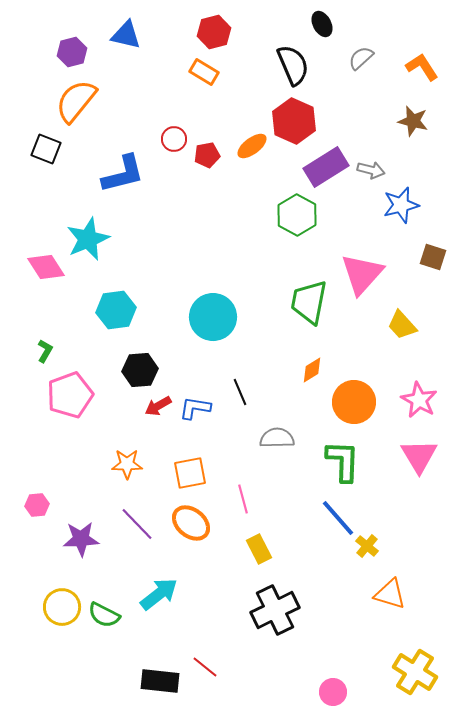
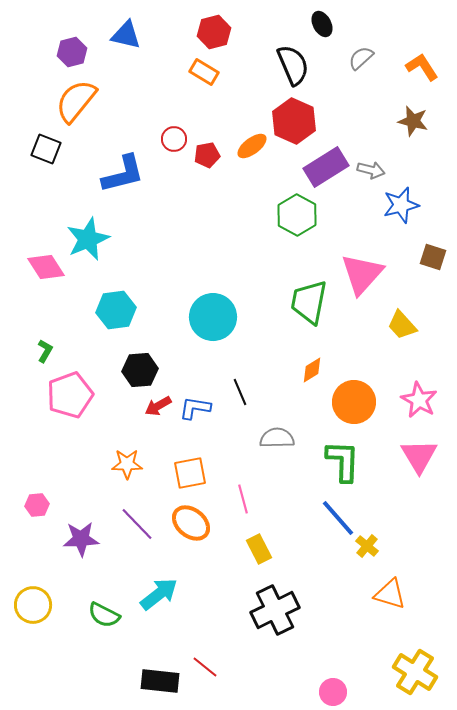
yellow circle at (62, 607): moved 29 px left, 2 px up
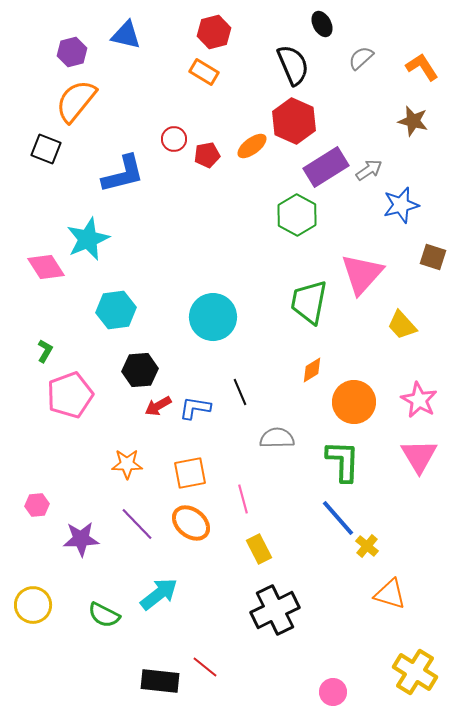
gray arrow at (371, 170): moved 2 px left; rotated 48 degrees counterclockwise
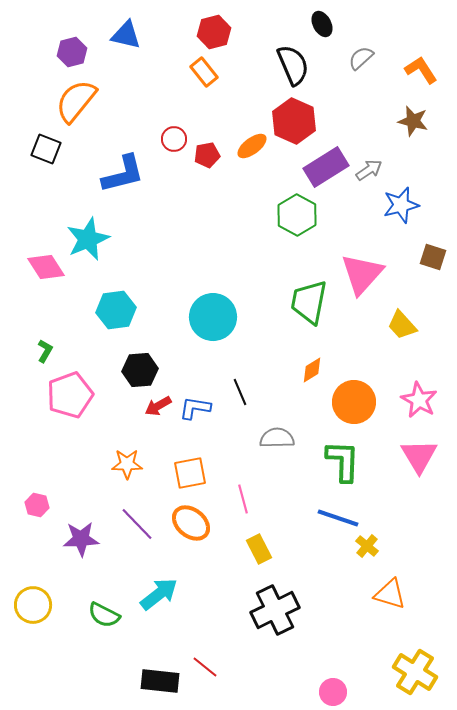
orange L-shape at (422, 67): moved 1 px left, 3 px down
orange rectangle at (204, 72): rotated 20 degrees clockwise
pink hexagon at (37, 505): rotated 20 degrees clockwise
blue line at (338, 518): rotated 30 degrees counterclockwise
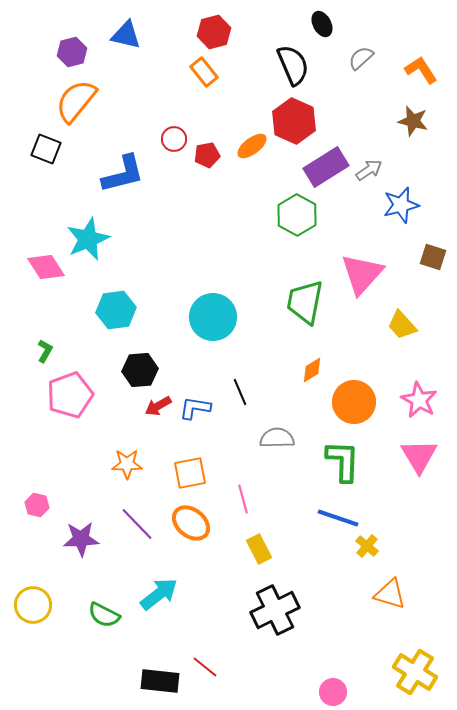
green trapezoid at (309, 302): moved 4 px left
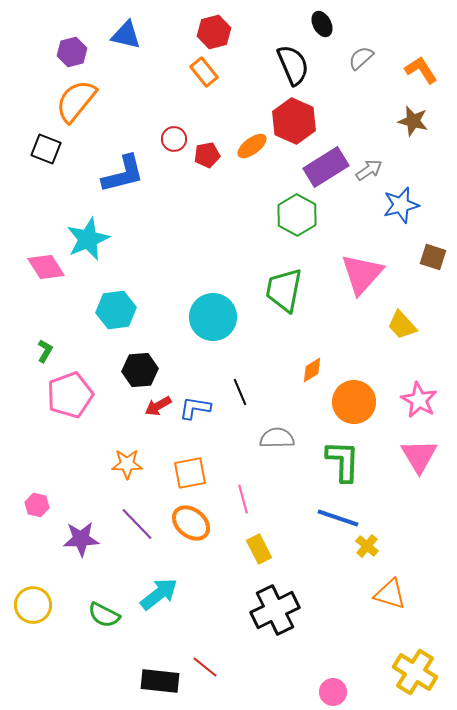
green trapezoid at (305, 302): moved 21 px left, 12 px up
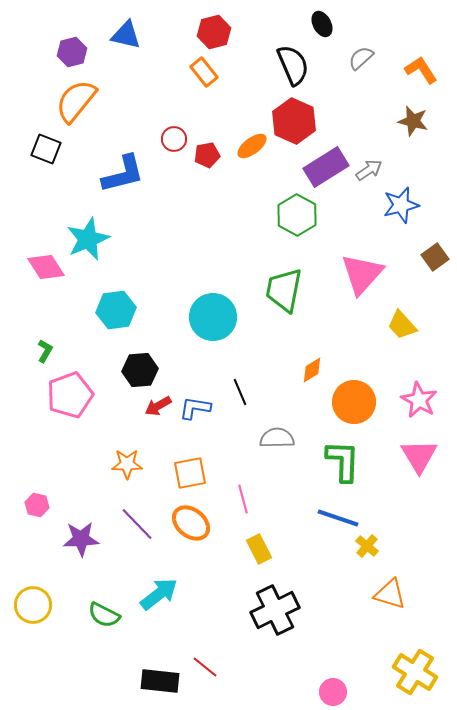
brown square at (433, 257): moved 2 px right; rotated 36 degrees clockwise
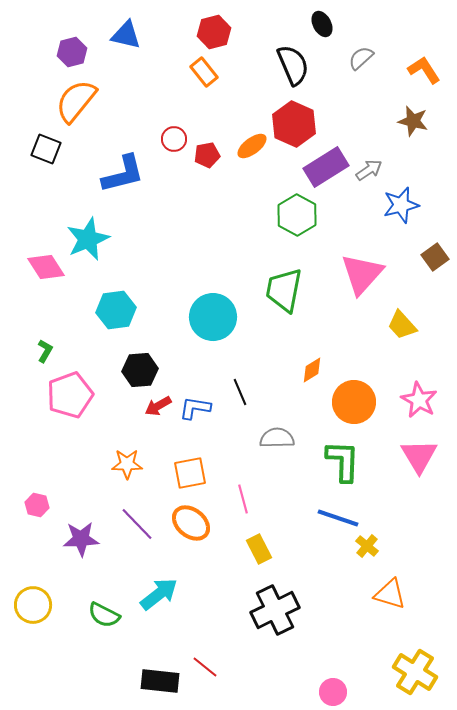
orange L-shape at (421, 70): moved 3 px right
red hexagon at (294, 121): moved 3 px down
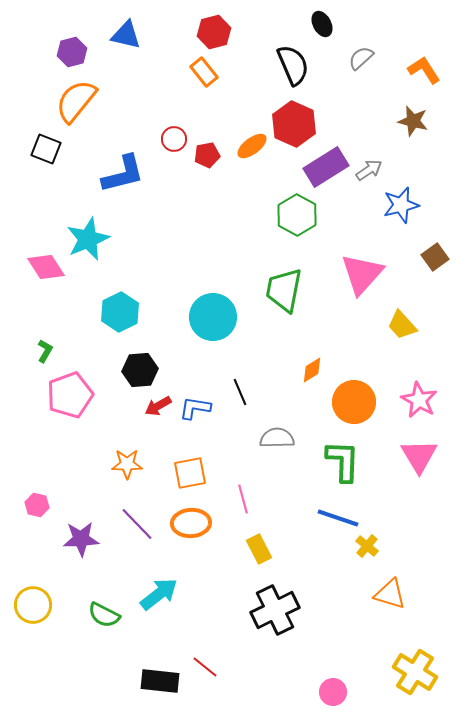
cyan hexagon at (116, 310): moved 4 px right, 2 px down; rotated 18 degrees counterclockwise
orange ellipse at (191, 523): rotated 42 degrees counterclockwise
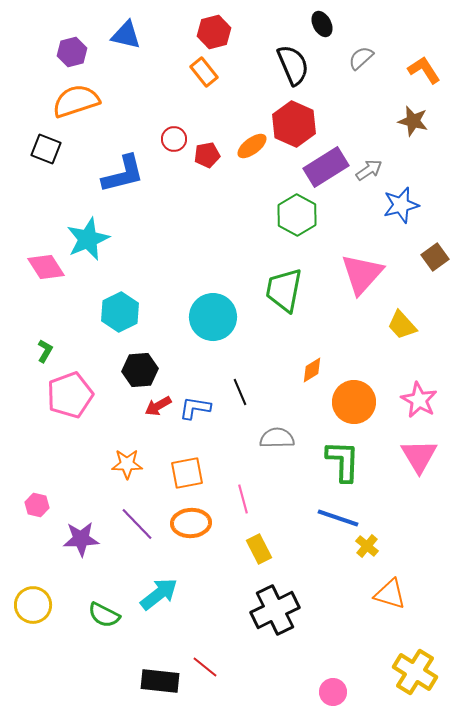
orange semicircle at (76, 101): rotated 33 degrees clockwise
orange square at (190, 473): moved 3 px left
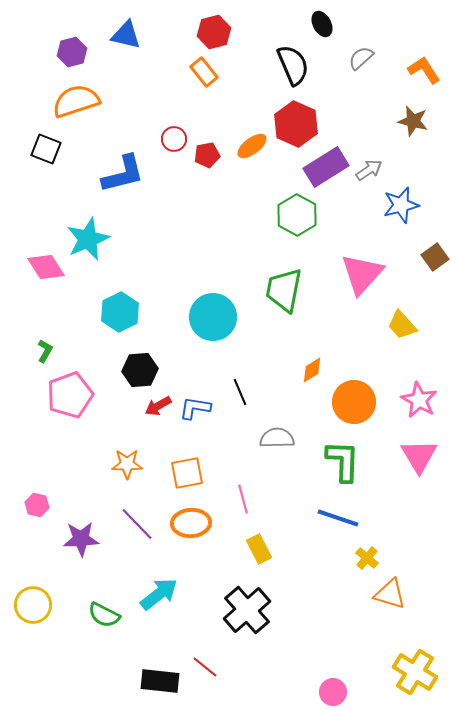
red hexagon at (294, 124): moved 2 px right
yellow cross at (367, 546): moved 12 px down
black cross at (275, 610): moved 28 px left; rotated 15 degrees counterclockwise
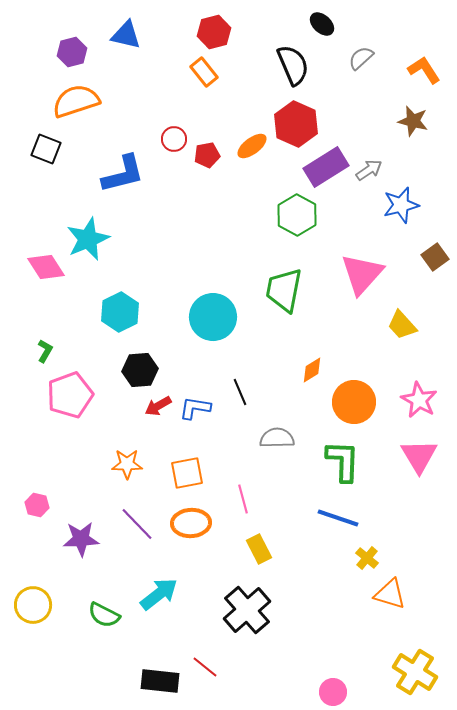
black ellipse at (322, 24): rotated 20 degrees counterclockwise
